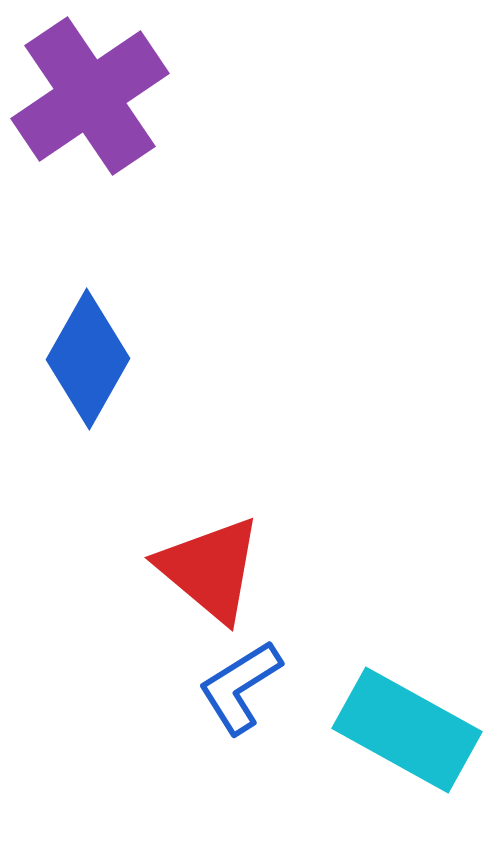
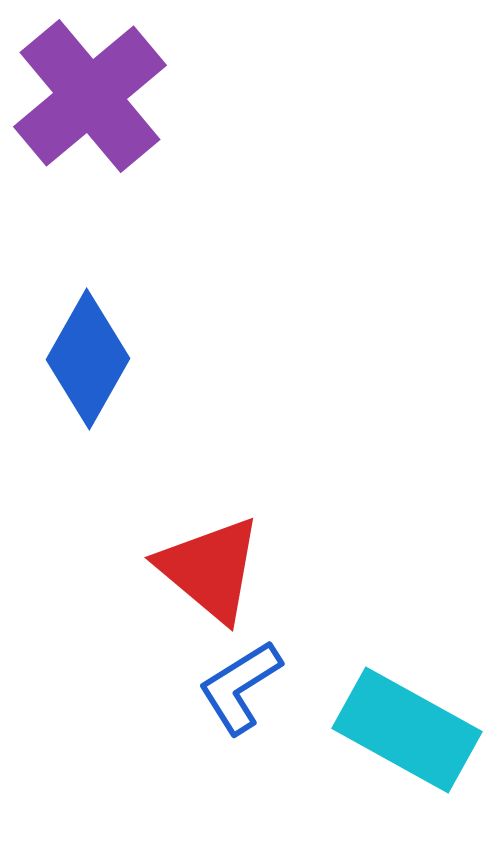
purple cross: rotated 6 degrees counterclockwise
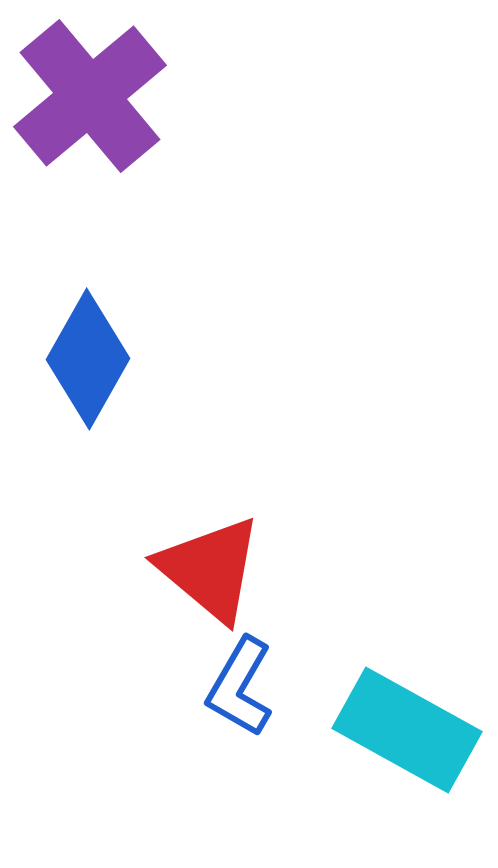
blue L-shape: rotated 28 degrees counterclockwise
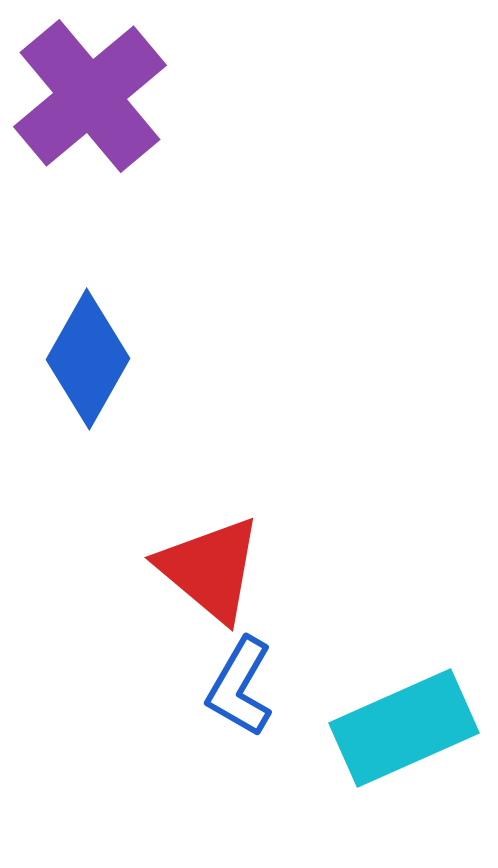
cyan rectangle: moved 3 px left, 2 px up; rotated 53 degrees counterclockwise
